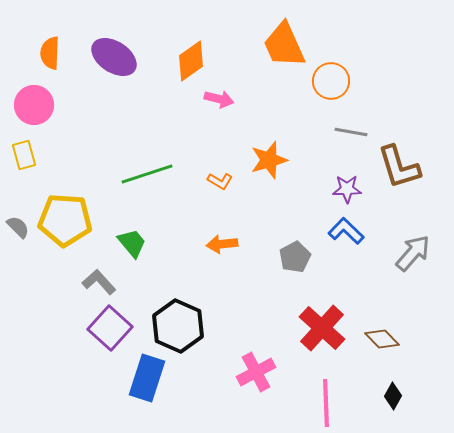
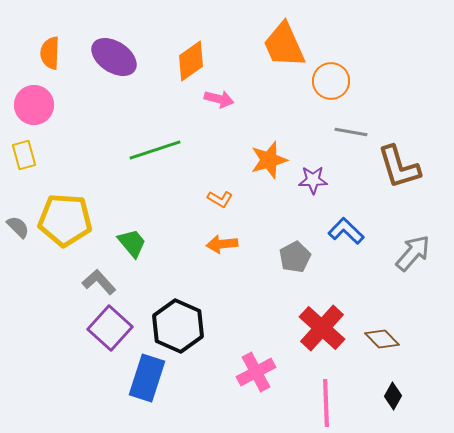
green line: moved 8 px right, 24 px up
orange L-shape: moved 18 px down
purple star: moved 34 px left, 9 px up
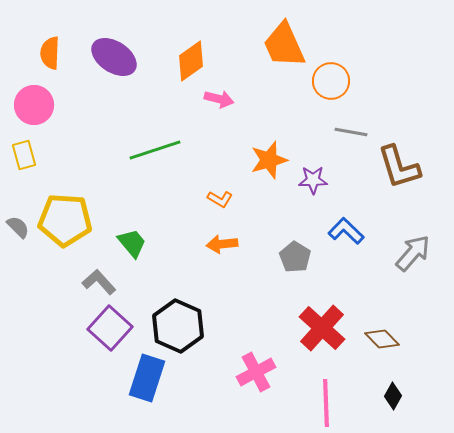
gray pentagon: rotated 12 degrees counterclockwise
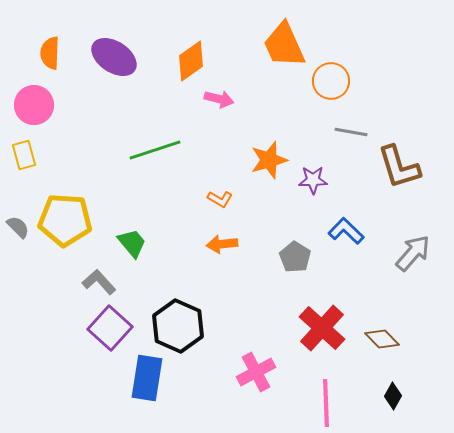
blue rectangle: rotated 9 degrees counterclockwise
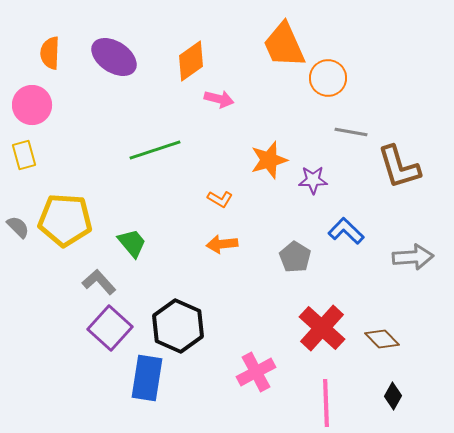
orange circle: moved 3 px left, 3 px up
pink circle: moved 2 px left
gray arrow: moved 4 px down; rotated 45 degrees clockwise
